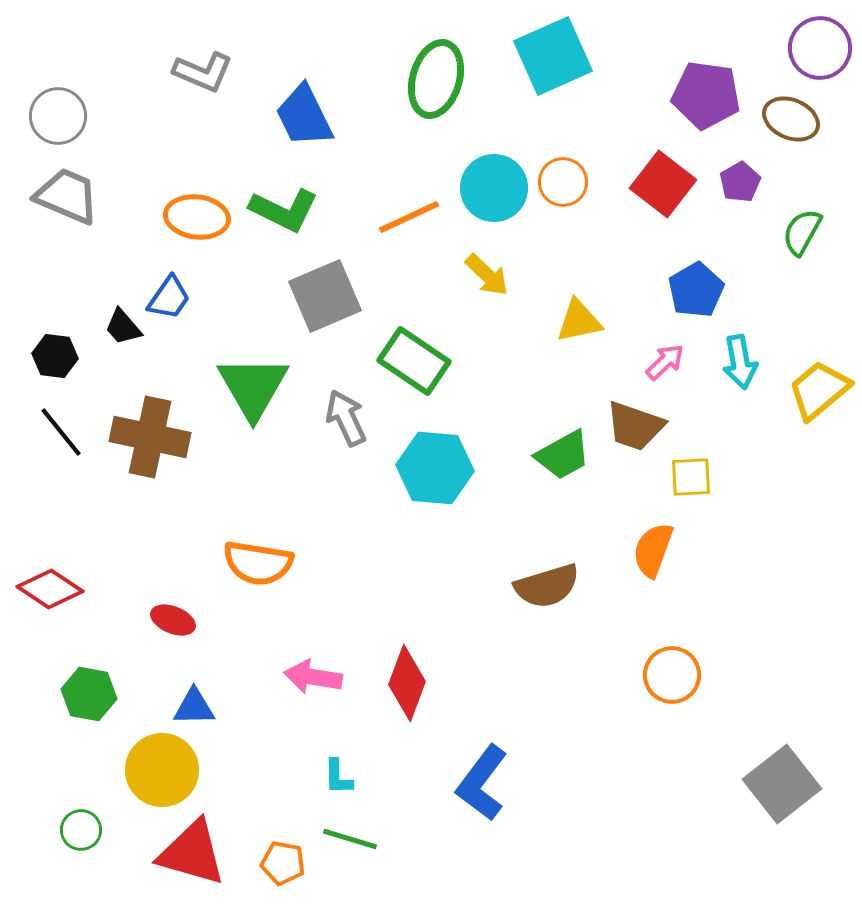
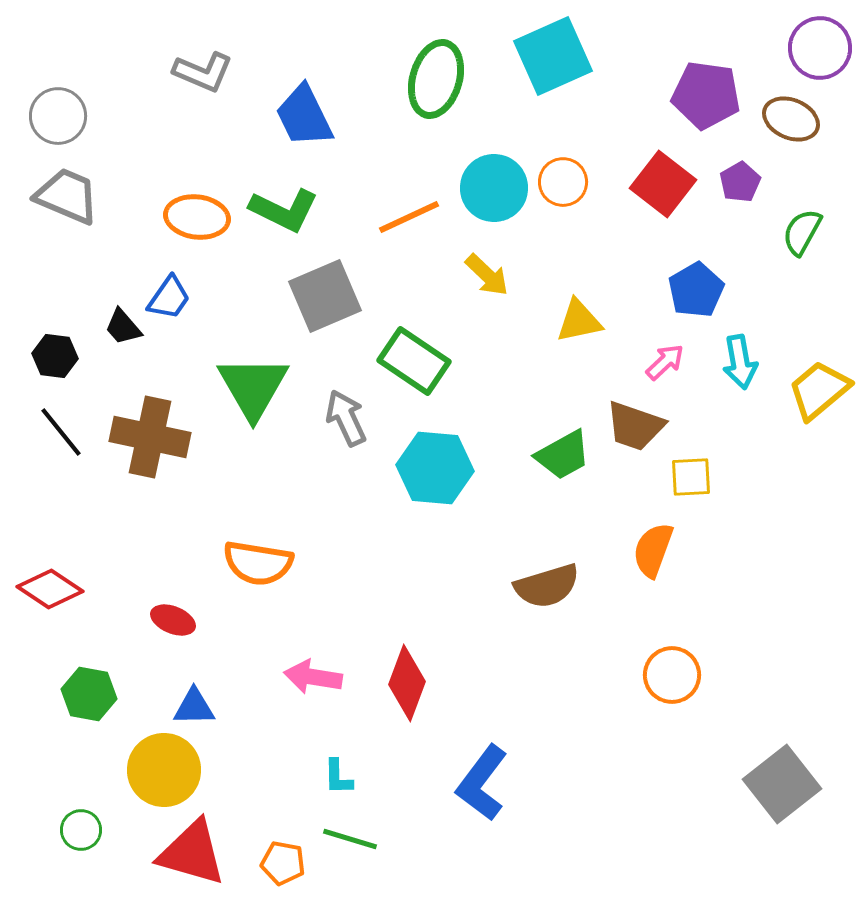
yellow circle at (162, 770): moved 2 px right
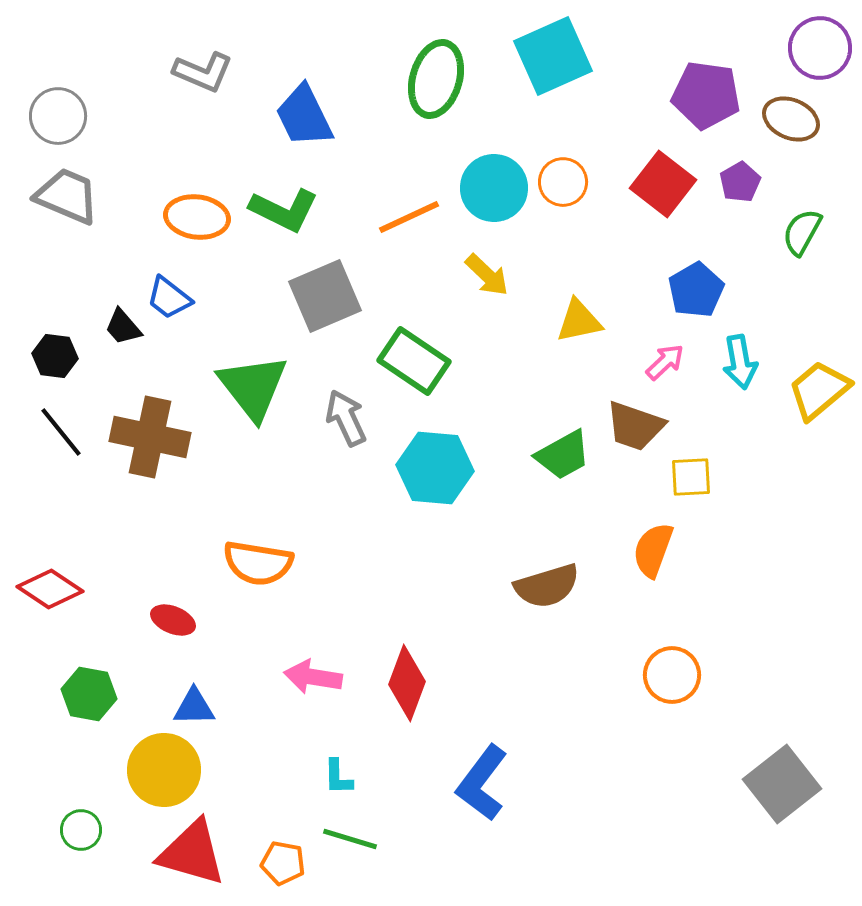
blue trapezoid at (169, 298): rotated 93 degrees clockwise
green triangle at (253, 387): rotated 8 degrees counterclockwise
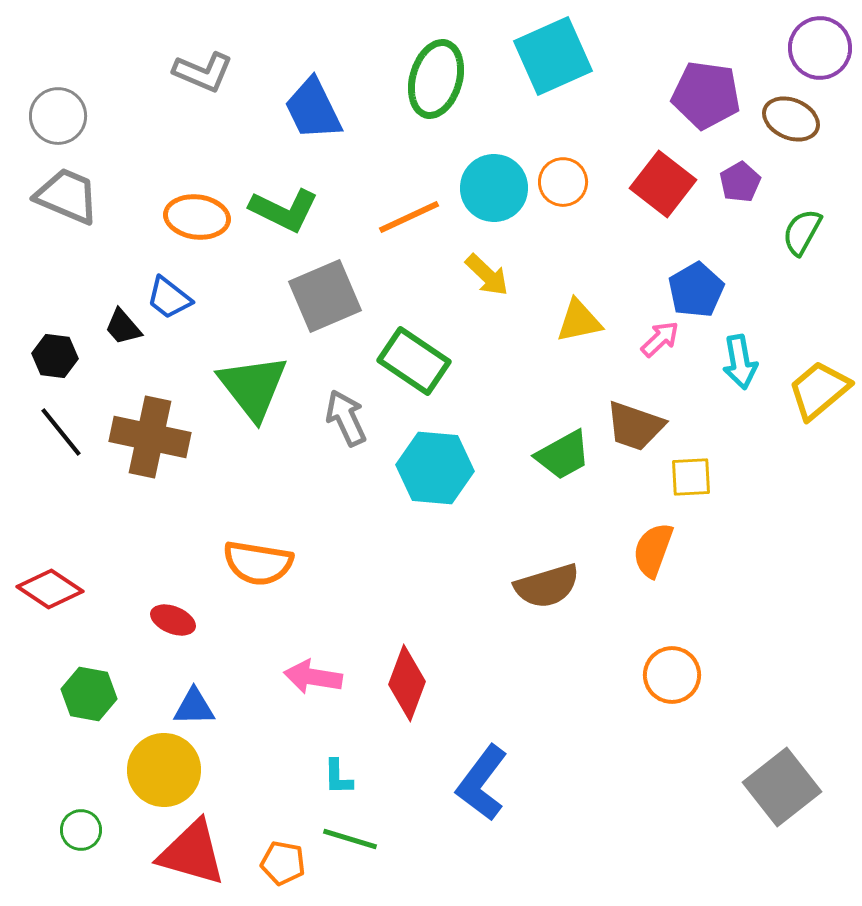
blue trapezoid at (304, 116): moved 9 px right, 7 px up
pink arrow at (665, 362): moved 5 px left, 23 px up
gray square at (782, 784): moved 3 px down
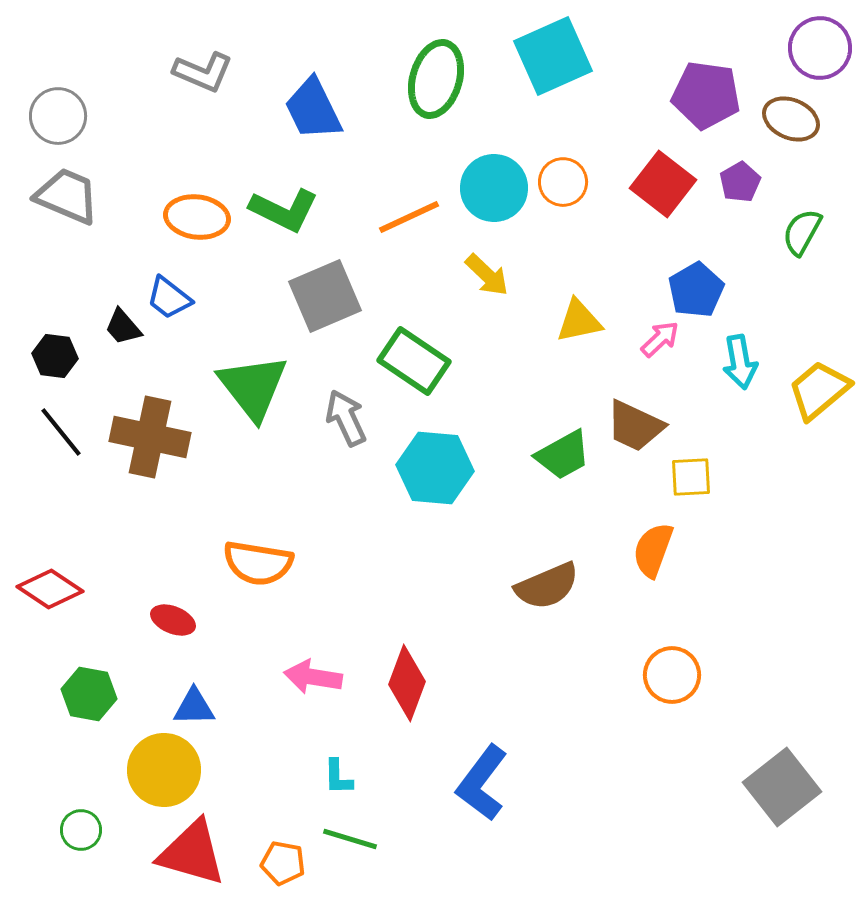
brown trapezoid at (635, 426): rotated 6 degrees clockwise
brown semicircle at (547, 586): rotated 6 degrees counterclockwise
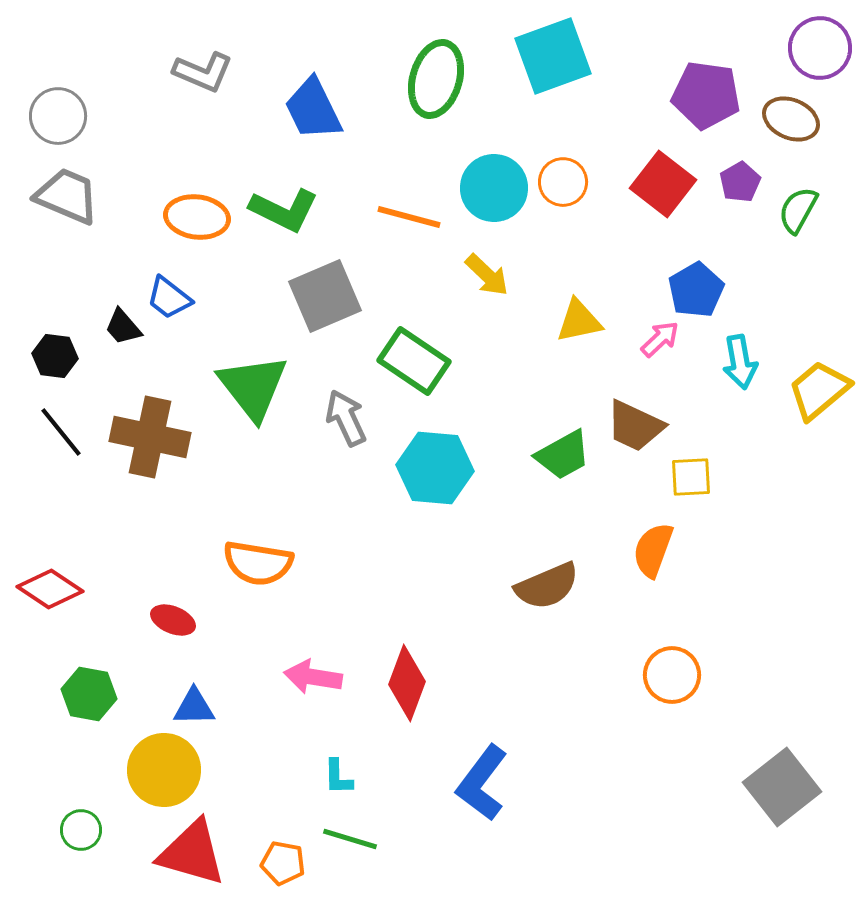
cyan square at (553, 56): rotated 4 degrees clockwise
orange line at (409, 217): rotated 40 degrees clockwise
green semicircle at (802, 232): moved 4 px left, 22 px up
